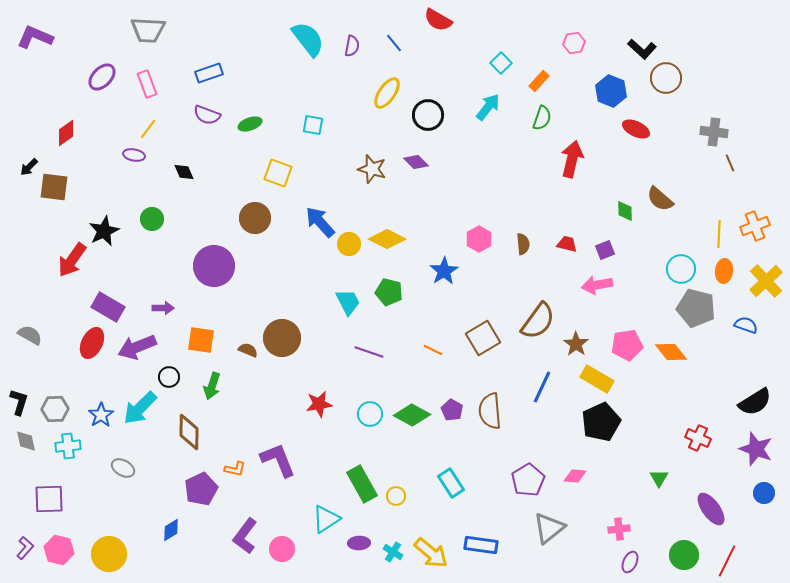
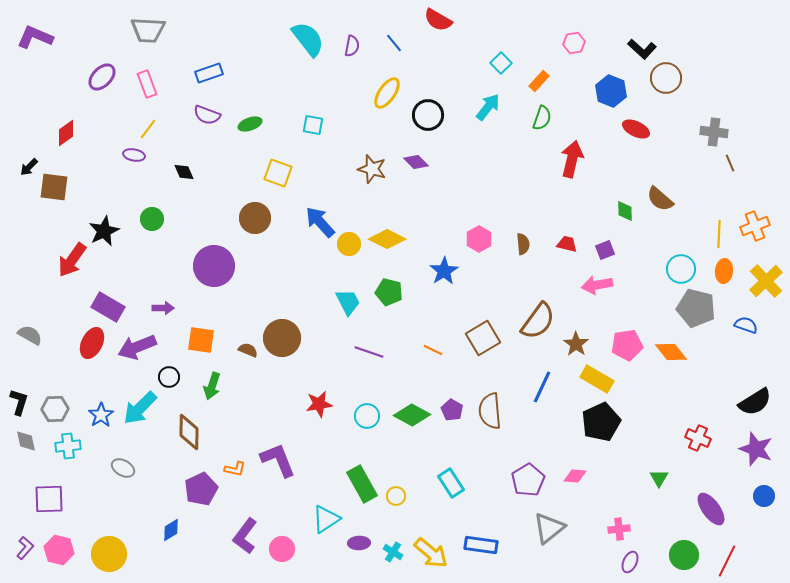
cyan circle at (370, 414): moved 3 px left, 2 px down
blue circle at (764, 493): moved 3 px down
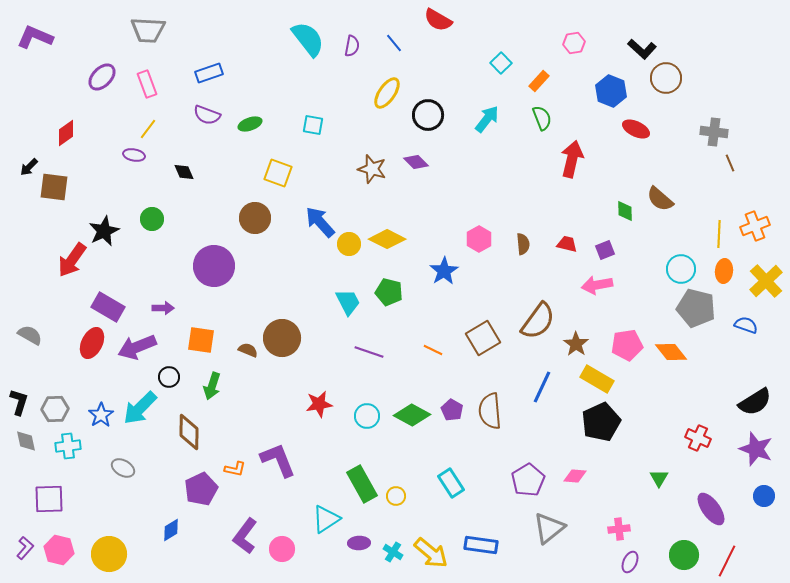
cyan arrow at (488, 107): moved 1 px left, 12 px down
green semicircle at (542, 118): rotated 40 degrees counterclockwise
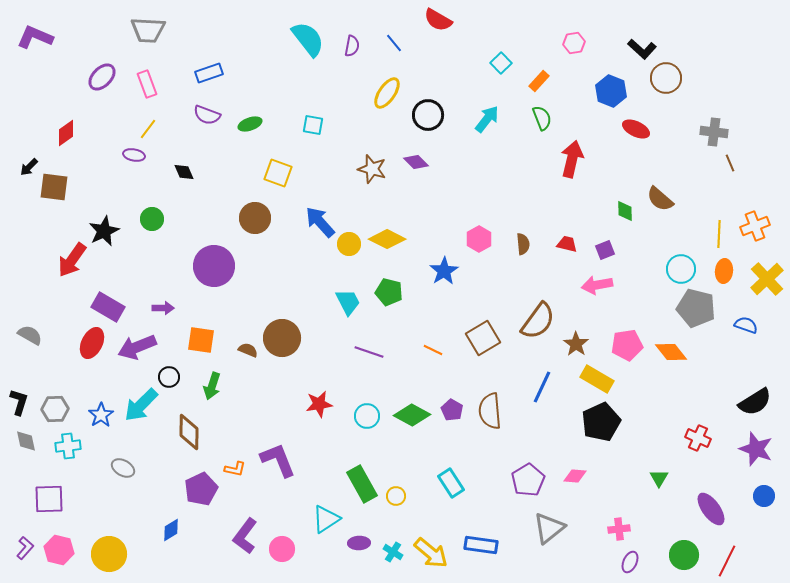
yellow cross at (766, 281): moved 1 px right, 2 px up
cyan arrow at (140, 408): moved 1 px right, 3 px up
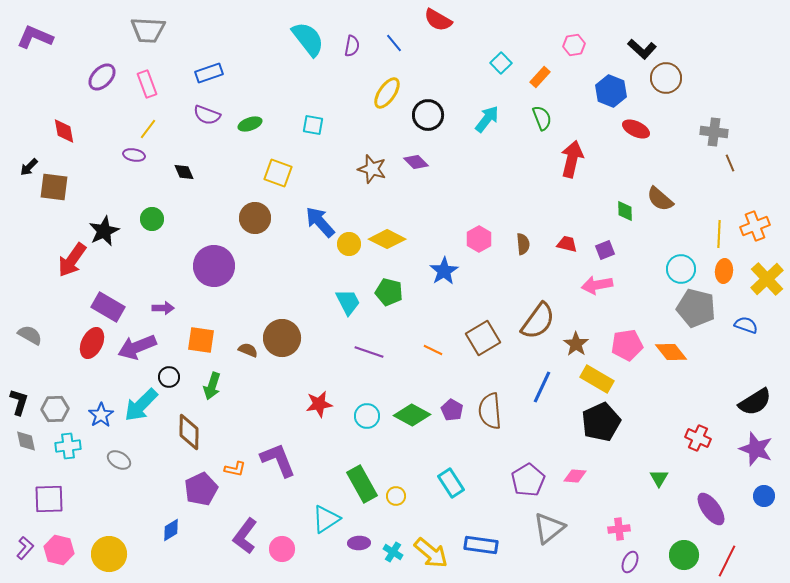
pink hexagon at (574, 43): moved 2 px down
orange rectangle at (539, 81): moved 1 px right, 4 px up
red diamond at (66, 133): moved 2 px left, 2 px up; rotated 64 degrees counterclockwise
gray ellipse at (123, 468): moved 4 px left, 8 px up
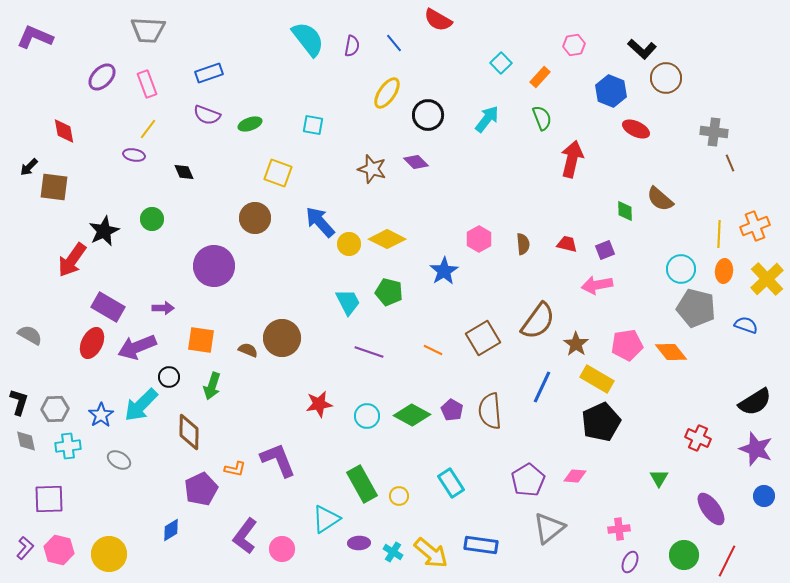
yellow circle at (396, 496): moved 3 px right
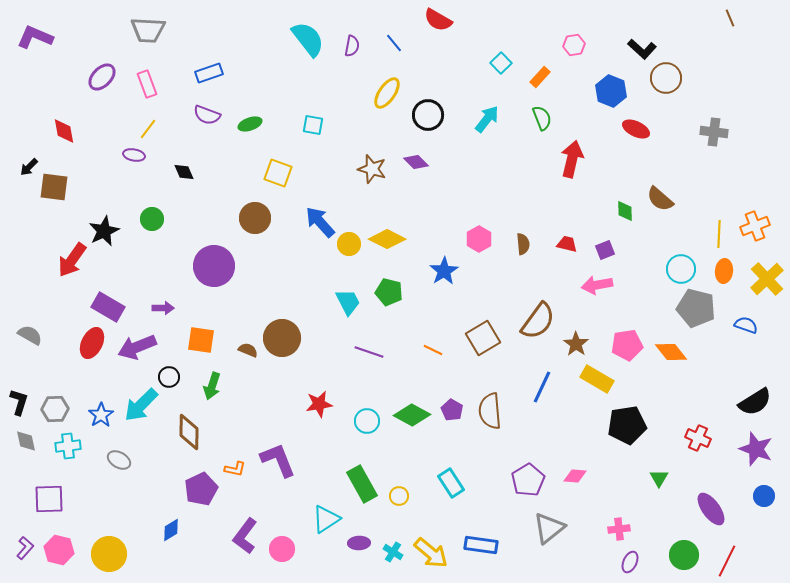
brown line at (730, 163): moved 145 px up
cyan circle at (367, 416): moved 5 px down
black pentagon at (601, 422): moved 26 px right, 3 px down; rotated 15 degrees clockwise
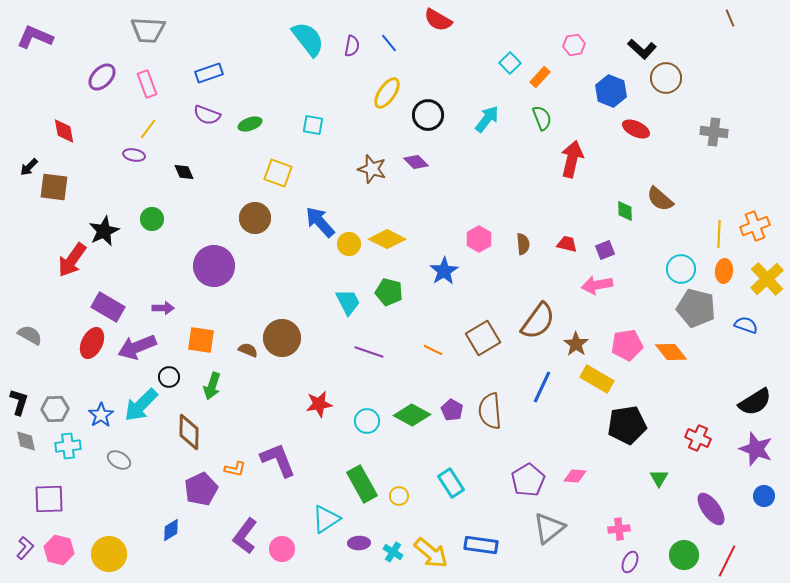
blue line at (394, 43): moved 5 px left
cyan square at (501, 63): moved 9 px right
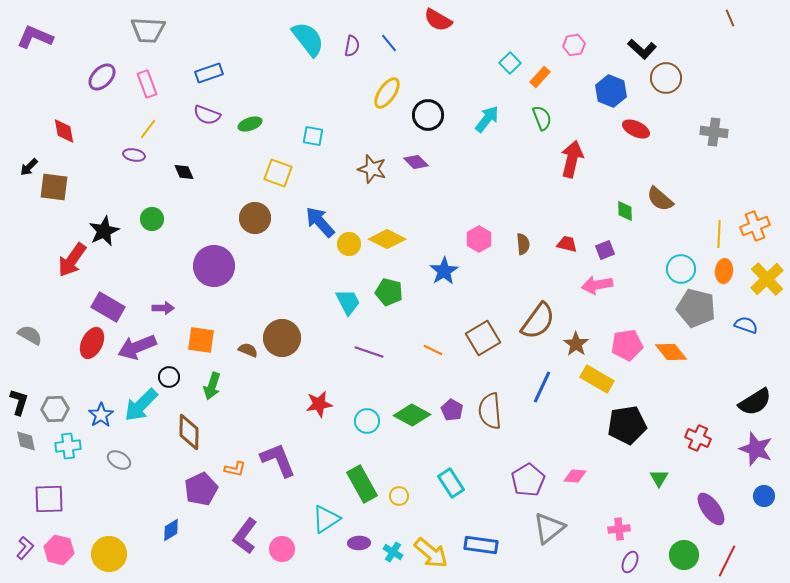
cyan square at (313, 125): moved 11 px down
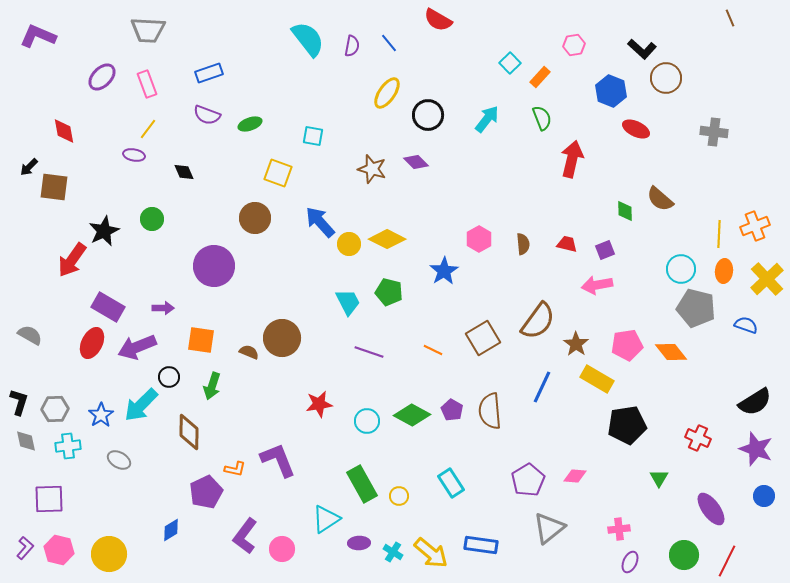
purple L-shape at (35, 37): moved 3 px right, 1 px up
brown semicircle at (248, 350): moved 1 px right, 2 px down
purple pentagon at (201, 489): moved 5 px right, 3 px down
